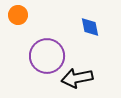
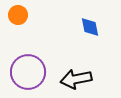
purple circle: moved 19 px left, 16 px down
black arrow: moved 1 px left, 1 px down
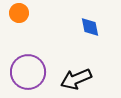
orange circle: moved 1 px right, 2 px up
black arrow: rotated 12 degrees counterclockwise
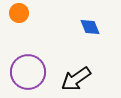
blue diamond: rotated 10 degrees counterclockwise
black arrow: rotated 12 degrees counterclockwise
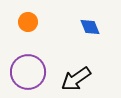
orange circle: moved 9 px right, 9 px down
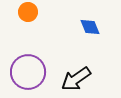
orange circle: moved 10 px up
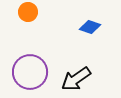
blue diamond: rotated 50 degrees counterclockwise
purple circle: moved 2 px right
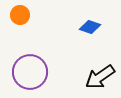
orange circle: moved 8 px left, 3 px down
black arrow: moved 24 px right, 2 px up
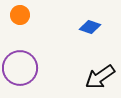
purple circle: moved 10 px left, 4 px up
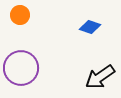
purple circle: moved 1 px right
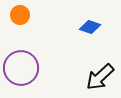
black arrow: rotated 8 degrees counterclockwise
